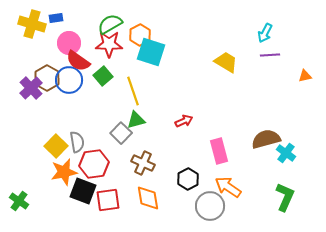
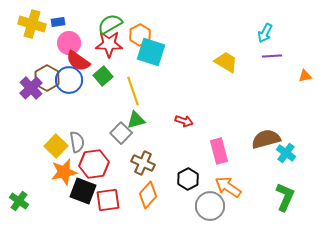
blue rectangle: moved 2 px right, 4 px down
purple line: moved 2 px right, 1 px down
red arrow: rotated 42 degrees clockwise
orange diamond: moved 3 px up; rotated 52 degrees clockwise
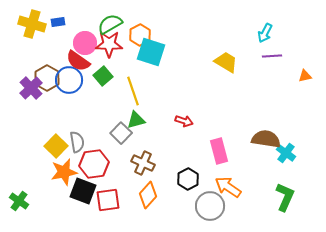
pink circle: moved 16 px right
brown semicircle: rotated 24 degrees clockwise
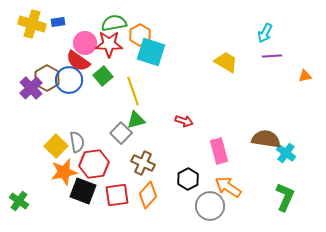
green semicircle: moved 4 px right, 1 px up; rotated 20 degrees clockwise
red square: moved 9 px right, 5 px up
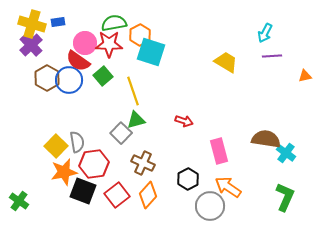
purple cross: moved 43 px up
red square: rotated 30 degrees counterclockwise
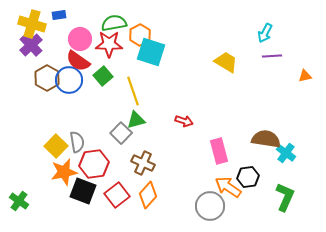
blue rectangle: moved 1 px right, 7 px up
pink circle: moved 5 px left, 4 px up
black hexagon: moved 60 px right, 2 px up; rotated 20 degrees clockwise
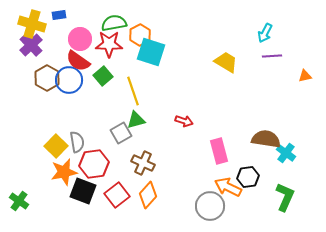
gray square: rotated 15 degrees clockwise
orange arrow: rotated 8 degrees counterclockwise
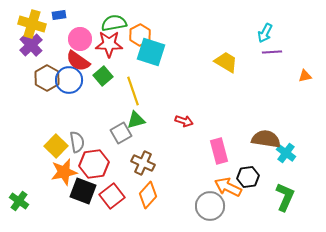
purple line: moved 4 px up
red square: moved 5 px left, 1 px down
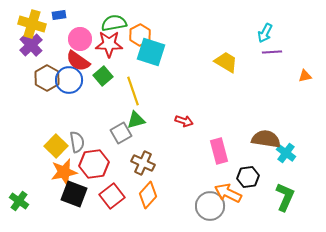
orange arrow: moved 6 px down
black square: moved 9 px left, 3 px down
